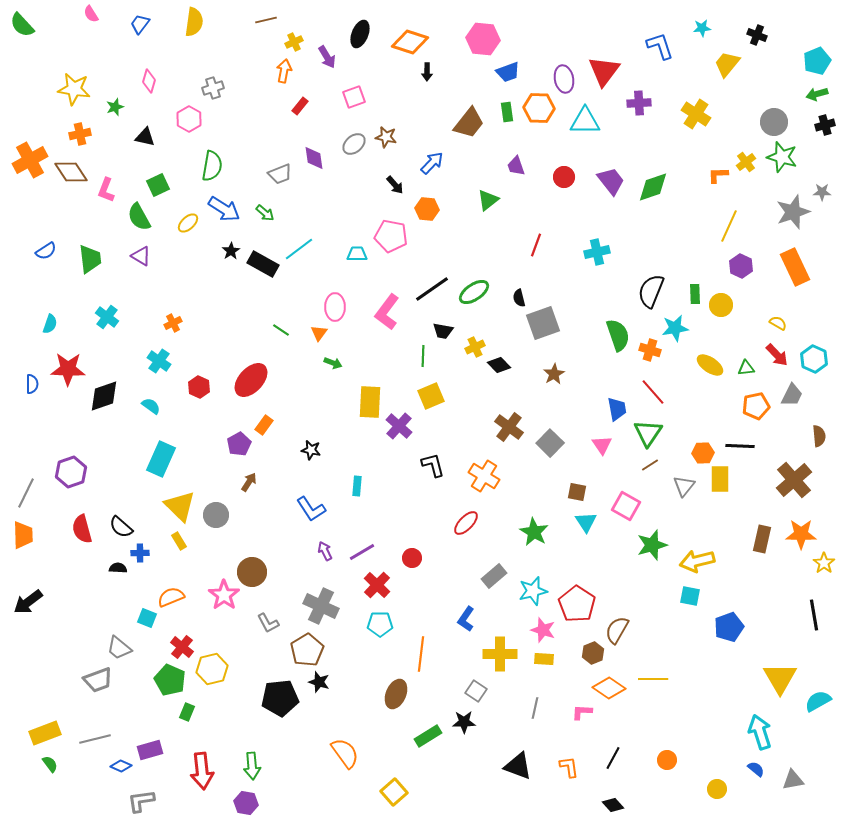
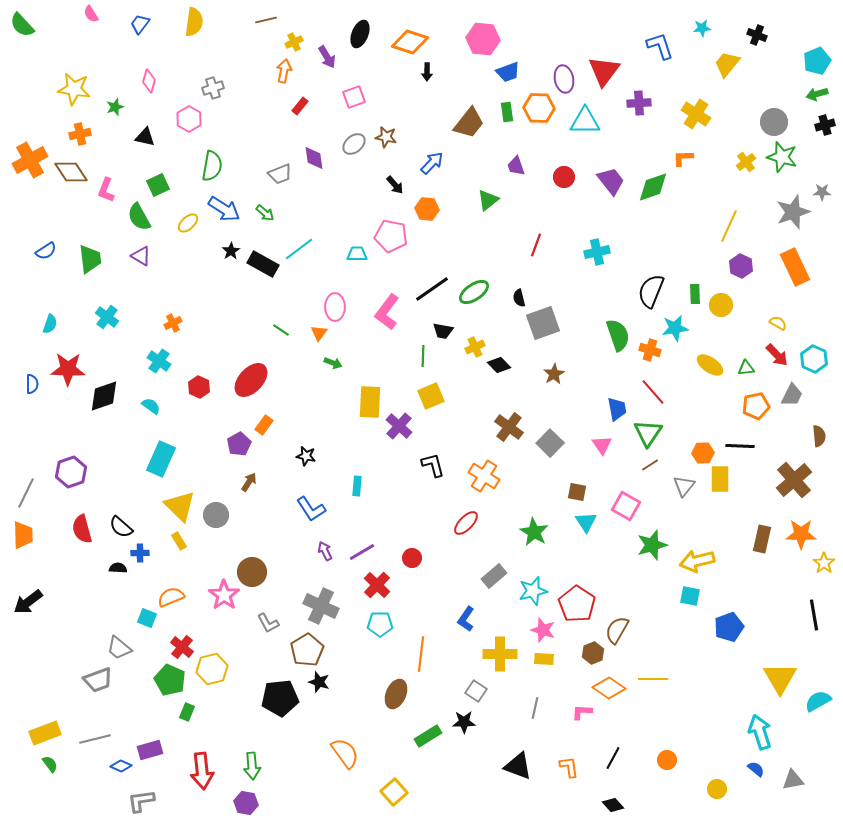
orange L-shape at (718, 175): moved 35 px left, 17 px up
black star at (311, 450): moved 5 px left, 6 px down
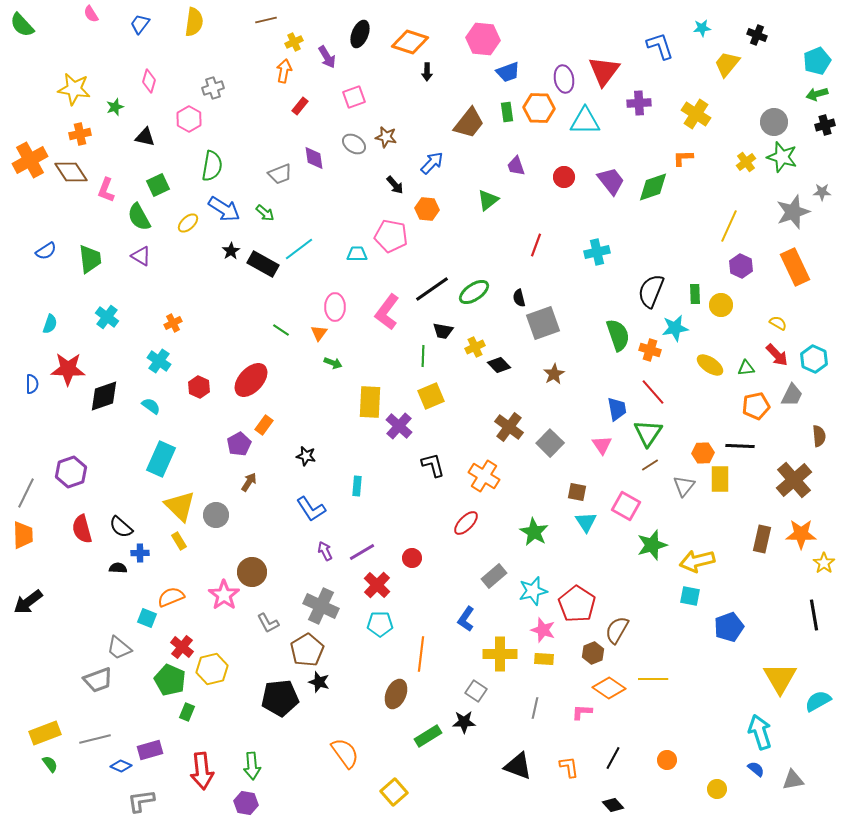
gray ellipse at (354, 144): rotated 75 degrees clockwise
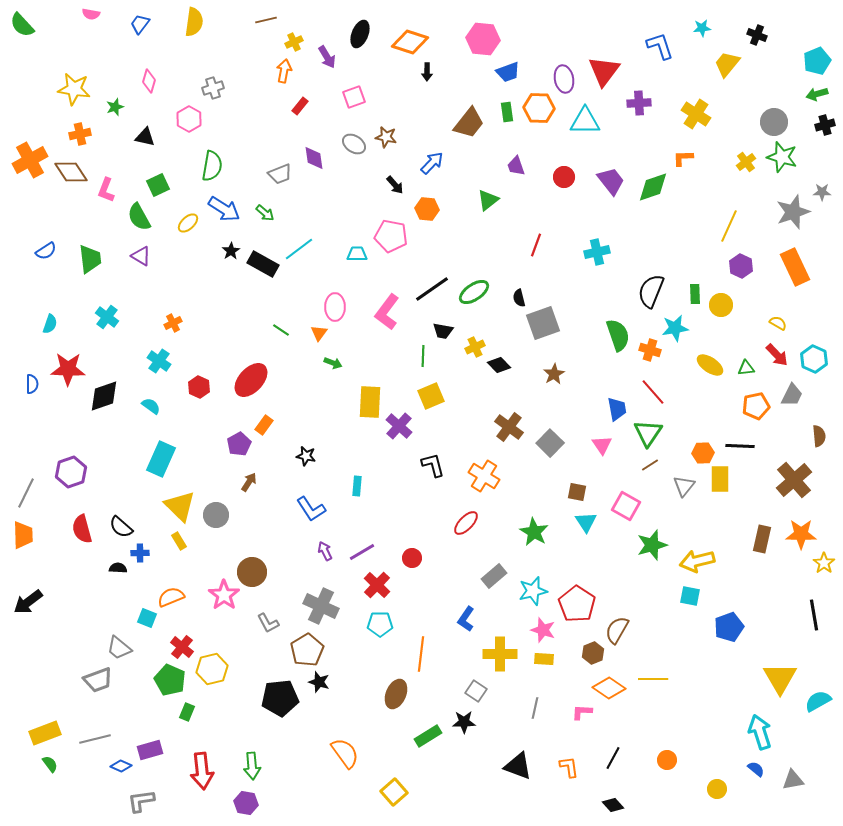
pink semicircle at (91, 14): rotated 48 degrees counterclockwise
